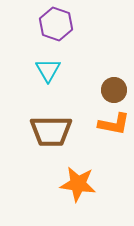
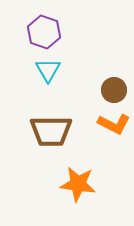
purple hexagon: moved 12 px left, 8 px down
orange L-shape: rotated 16 degrees clockwise
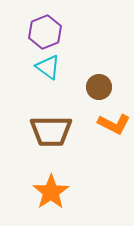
purple hexagon: moved 1 px right; rotated 20 degrees clockwise
cyan triangle: moved 3 px up; rotated 24 degrees counterclockwise
brown circle: moved 15 px left, 3 px up
orange star: moved 27 px left, 8 px down; rotated 30 degrees clockwise
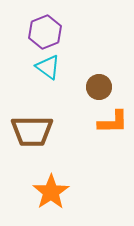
orange L-shape: moved 1 px left, 2 px up; rotated 28 degrees counterclockwise
brown trapezoid: moved 19 px left
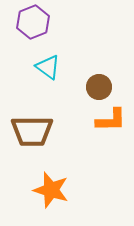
purple hexagon: moved 12 px left, 10 px up
orange L-shape: moved 2 px left, 2 px up
orange star: moved 2 px up; rotated 21 degrees counterclockwise
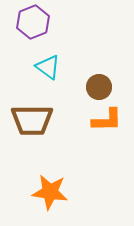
orange L-shape: moved 4 px left
brown trapezoid: moved 11 px up
orange star: moved 1 px left, 2 px down; rotated 9 degrees counterclockwise
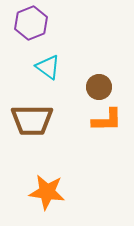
purple hexagon: moved 2 px left, 1 px down
orange star: moved 3 px left
